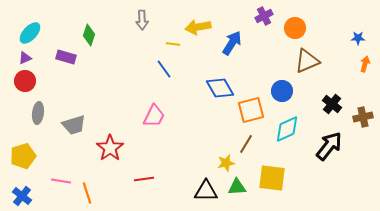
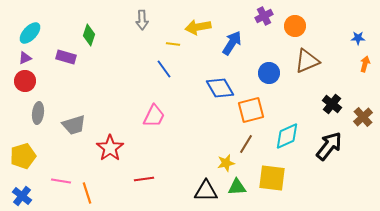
orange circle: moved 2 px up
blue circle: moved 13 px left, 18 px up
brown cross: rotated 30 degrees counterclockwise
cyan diamond: moved 7 px down
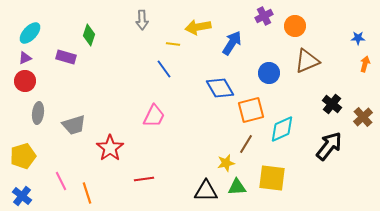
cyan diamond: moved 5 px left, 7 px up
pink line: rotated 54 degrees clockwise
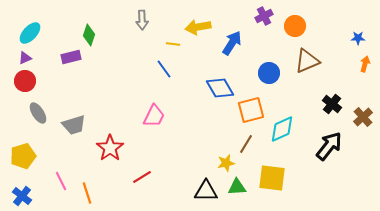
purple rectangle: moved 5 px right; rotated 30 degrees counterclockwise
gray ellipse: rotated 40 degrees counterclockwise
red line: moved 2 px left, 2 px up; rotated 24 degrees counterclockwise
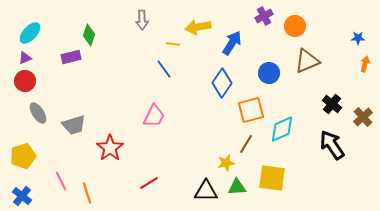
blue diamond: moved 2 px right, 5 px up; rotated 64 degrees clockwise
black arrow: moved 3 px right, 1 px up; rotated 72 degrees counterclockwise
red line: moved 7 px right, 6 px down
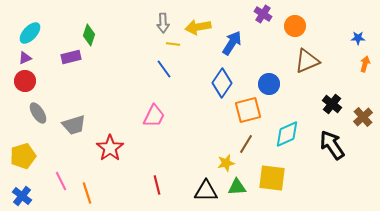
purple cross: moved 1 px left, 2 px up; rotated 30 degrees counterclockwise
gray arrow: moved 21 px right, 3 px down
blue circle: moved 11 px down
orange square: moved 3 px left
cyan diamond: moved 5 px right, 5 px down
red line: moved 8 px right, 2 px down; rotated 72 degrees counterclockwise
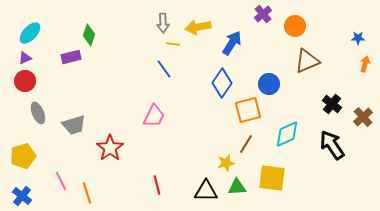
purple cross: rotated 18 degrees clockwise
gray ellipse: rotated 10 degrees clockwise
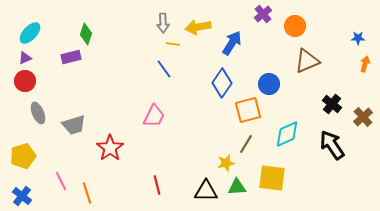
green diamond: moved 3 px left, 1 px up
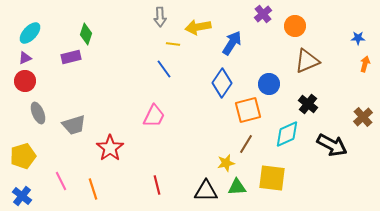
gray arrow: moved 3 px left, 6 px up
black cross: moved 24 px left
black arrow: rotated 152 degrees clockwise
orange line: moved 6 px right, 4 px up
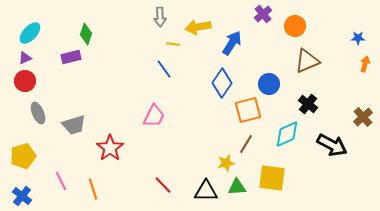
red line: moved 6 px right; rotated 30 degrees counterclockwise
